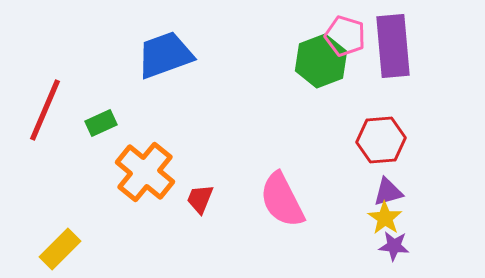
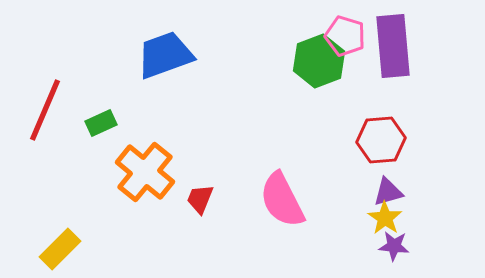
green hexagon: moved 2 px left
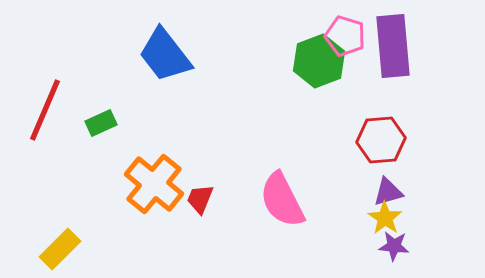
blue trapezoid: rotated 108 degrees counterclockwise
orange cross: moved 9 px right, 12 px down
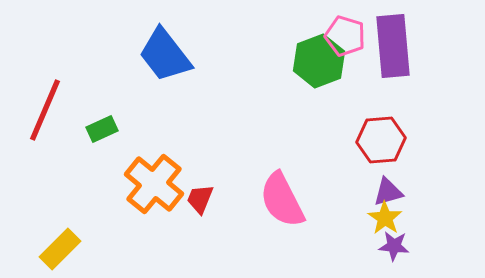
green rectangle: moved 1 px right, 6 px down
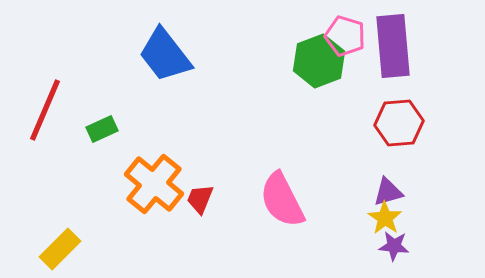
red hexagon: moved 18 px right, 17 px up
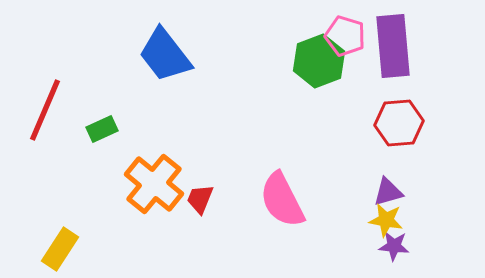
yellow star: moved 1 px right, 2 px down; rotated 24 degrees counterclockwise
yellow rectangle: rotated 12 degrees counterclockwise
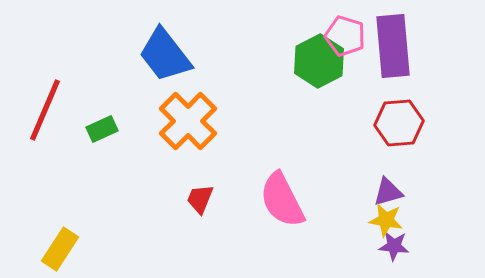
green hexagon: rotated 6 degrees counterclockwise
orange cross: moved 34 px right, 63 px up; rotated 6 degrees clockwise
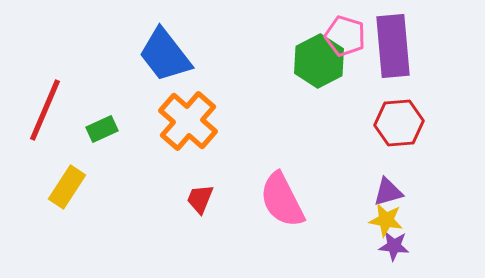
orange cross: rotated 4 degrees counterclockwise
yellow rectangle: moved 7 px right, 62 px up
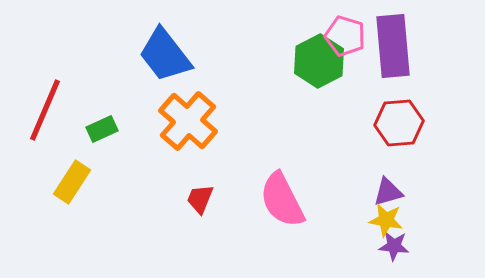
yellow rectangle: moved 5 px right, 5 px up
